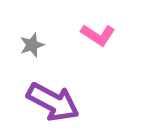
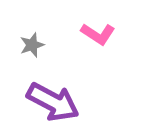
pink L-shape: moved 1 px up
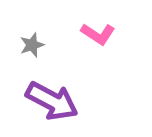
purple arrow: moved 1 px left, 1 px up
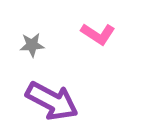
gray star: rotated 15 degrees clockwise
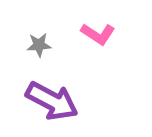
gray star: moved 7 px right
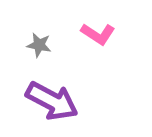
gray star: rotated 15 degrees clockwise
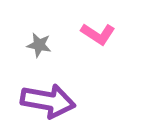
purple arrow: moved 4 px left; rotated 18 degrees counterclockwise
